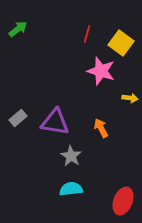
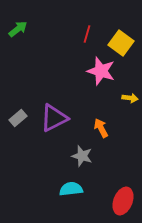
purple triangle: moved 1 px left, 4 px up; rotated 36 degrees counterclockwise
gray star: moved 11 px right; rotated 15 degrees counterclockwise
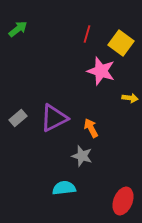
orange arrow: moved 10 px left
cyan semicircle: moved 7 px left, 1 px up
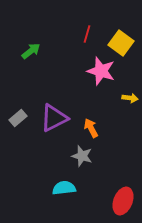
green arrow: moved 13 px right, 22 px down
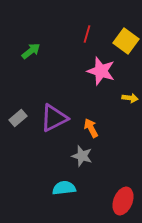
yellow square: moved 5 px right, 2 px up
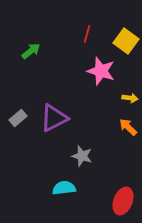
orange arrow: moved 37 px right, 1 px up; rotated 18 degrees counterclockwise
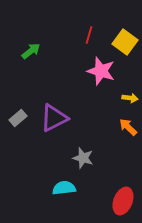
red line: moved 2 px right, 1 px down
yellow square: moved 1 px left, 1 px down
gray star: moved 1 px right, 2 px down
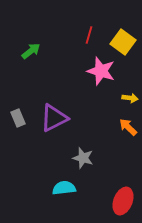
yellow square: moved 2 px left
gray rectangle: rotated 72 degrees counterclockwise
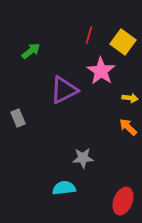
pink star: rotated 16 degrees clockwise
purple triangle: moved 10 px right, 28 px up
gray star: rotated 20 degrees counterclockwise
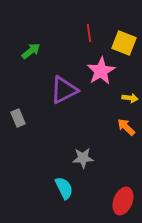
red line: moved 2 px up; rotated 24 degrees counterclockwise
yellow square: moved 1 px right, 1 px down; rotated 15 degrees counterclockwise
pink star: rotated 8 degrees clockwise
orange arrow: moved 2 px left
cyan semicircle: rotated 70 degrees clockwise
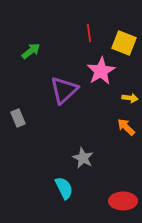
purple triangle: rotated 16 degrees counterclockwise
gray star: rotated 30 degrees clockwise
red ellipse: rotated 68 degrees clockwise
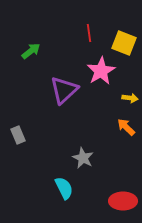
gray rectangle: moved 17 px down
